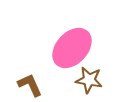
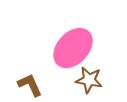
pink ellipse: moved 1 px right
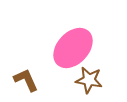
brown L-shape: moved 4 px left, 5 px up
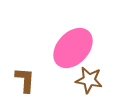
brown L-shape: moved 1 px left; rotated 28 degrees clockwise
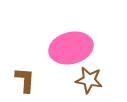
pink ellipse: moved 2 px left; rotated 33 degrees clockwise
